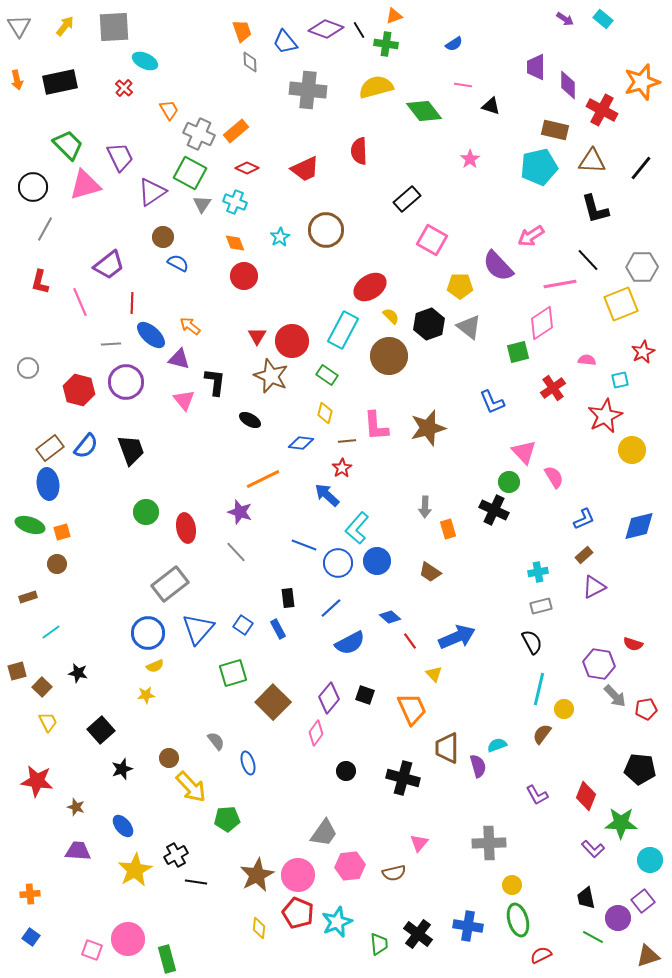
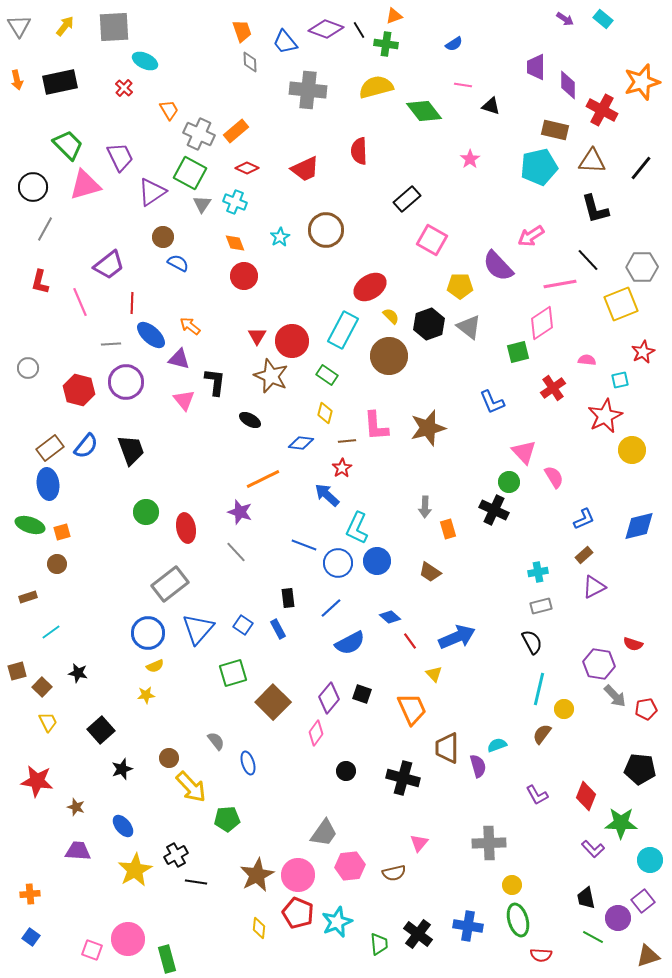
cyan L-shape at (357, 528): rotated 16 degrees counterclockwise
black square at (365, 695): moved 3 px left, 1 px up
red semicircle at (541, 955): rotated 150 degrees counterclockwise
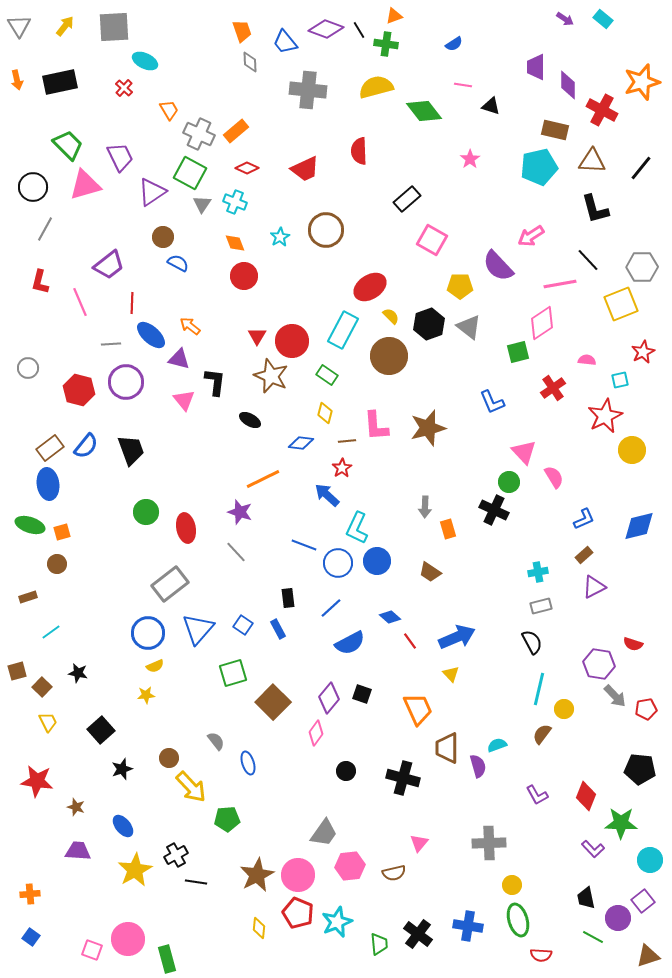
yellow triangle at (434, 674): moved 17 px right
orange trapezoid at (412, 709): moved 6 px right
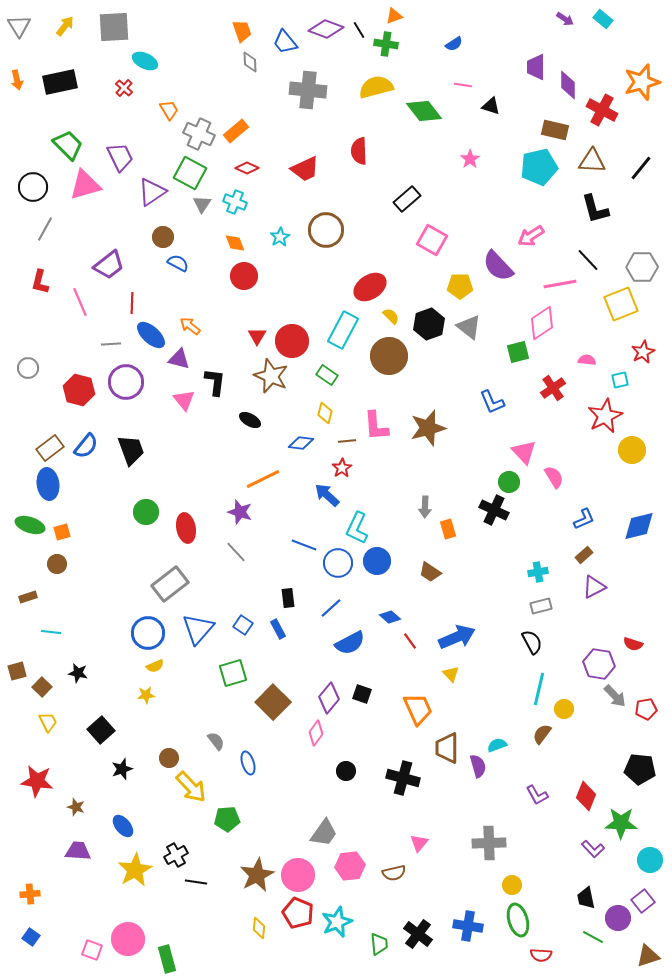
cyan line at (51, 632): rotated 42 degrees clockwise
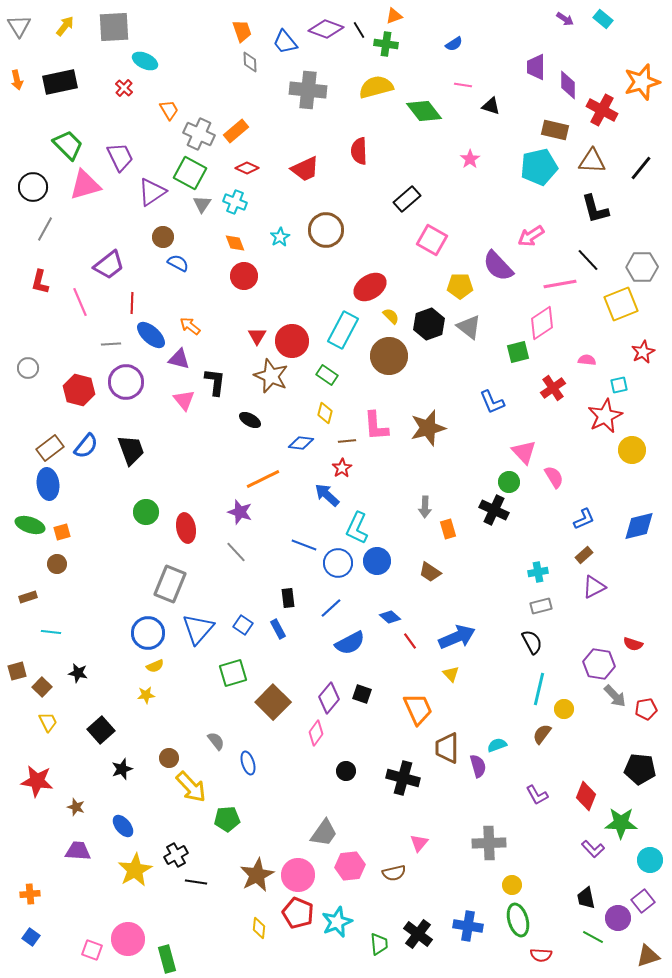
cyan square at (620, 380): moved 1 px left, 5 px down
gray rectangle at (170, 584): rotated 30 degrees counterclockwise
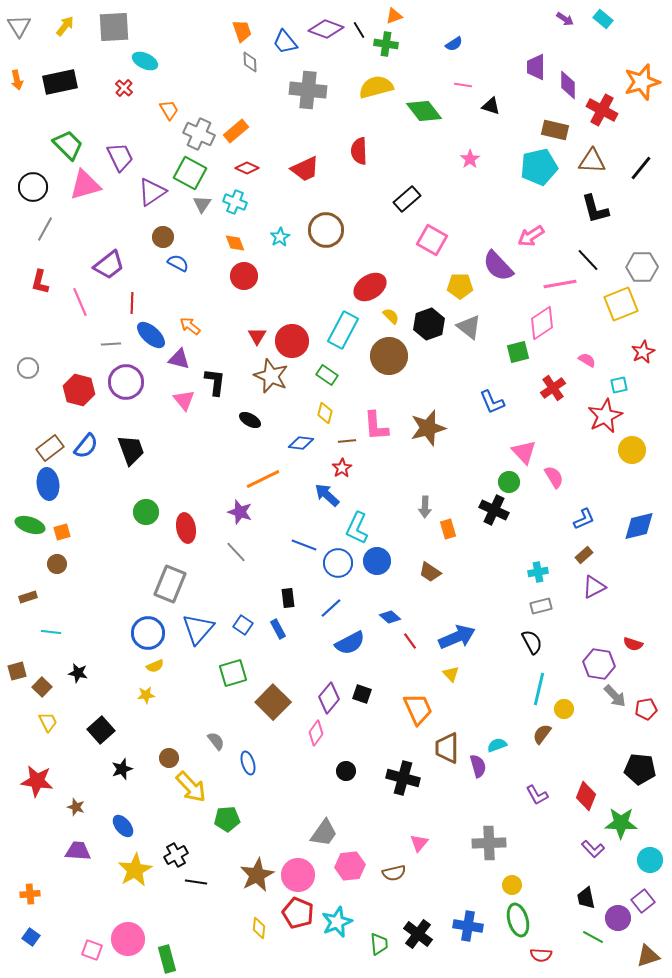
pink semicircle at (587, 360): rotated 24 degrees clockwise
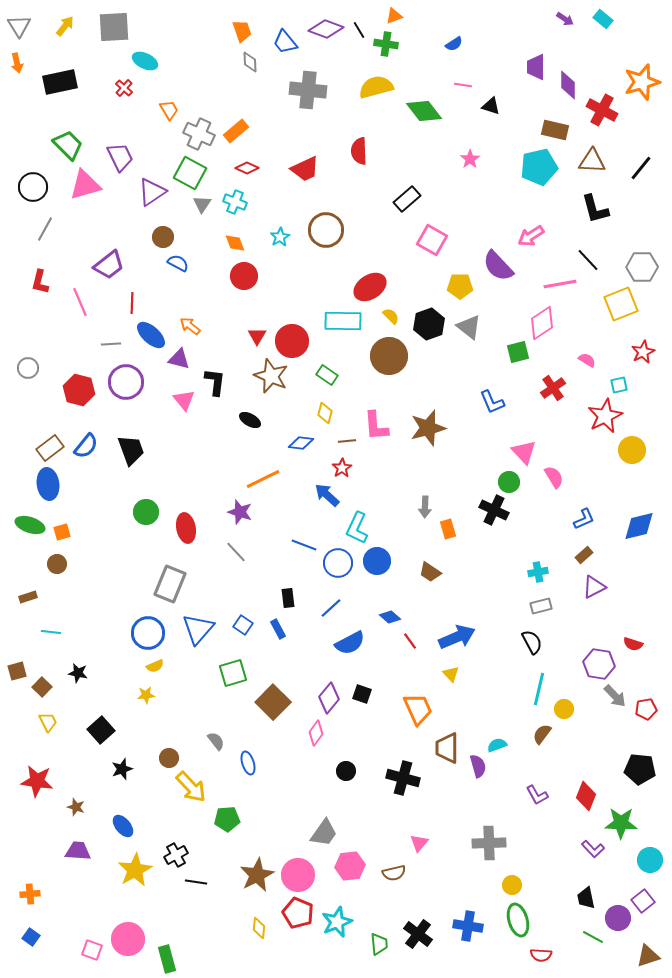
orange arrow at (17, 80): moved 17 px up
cyan rectangle at (343, 330): moved 9 px up; rotated 63 degrees clockwise
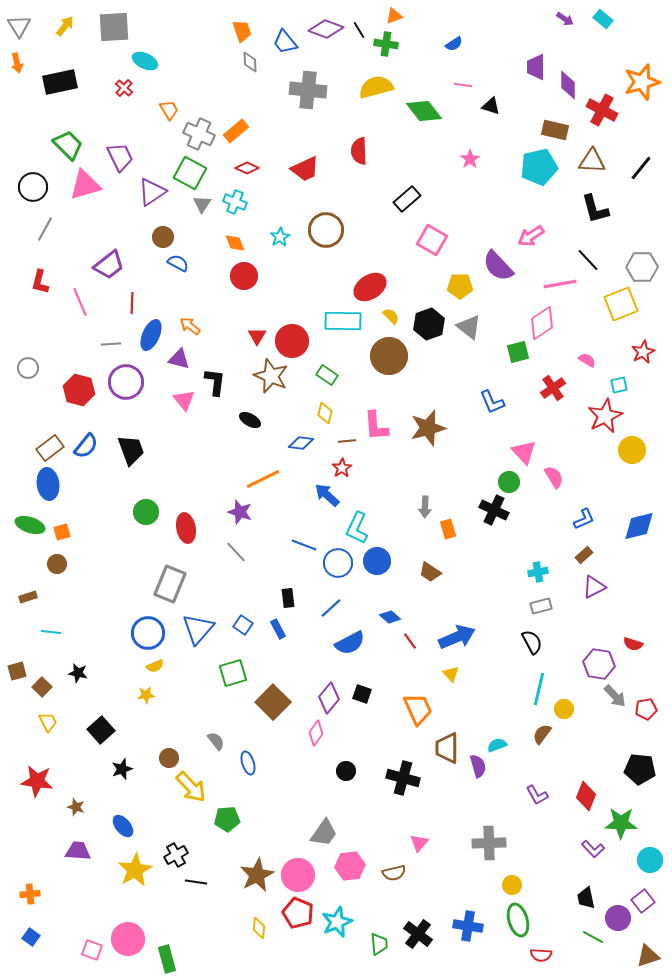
blue ellipse at (151, 335): rotated 72 degrees clockwise
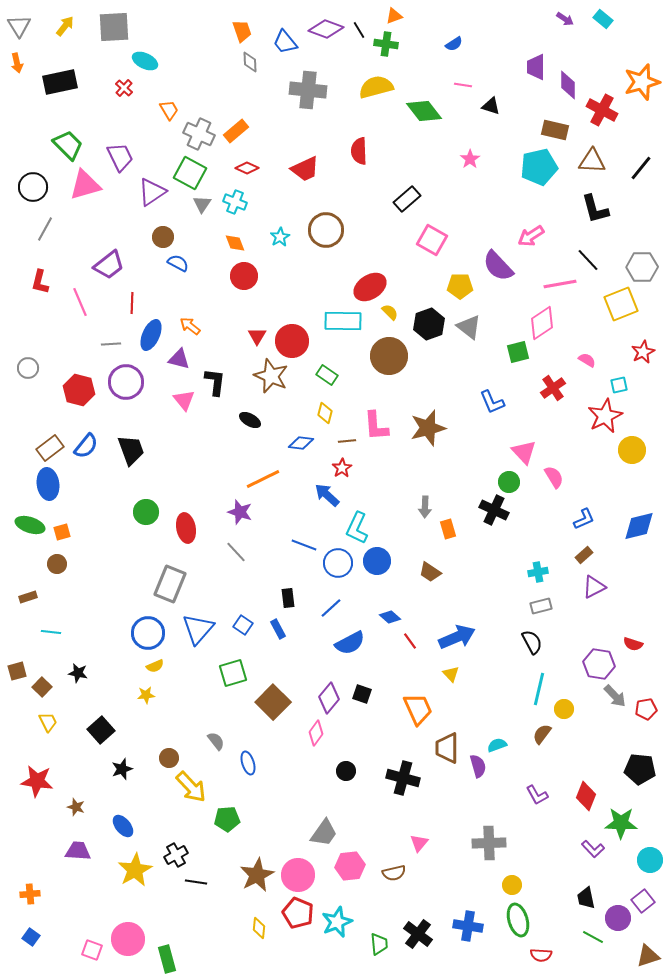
yellow semicircle at (391, 316): moved 1 px left, 4 px up
